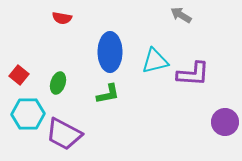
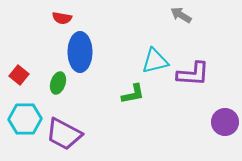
blue ellipse: moved 30 px left
green L-shape: moved 25 px right
cyan hexagon: moved 3 px left, 5 px down
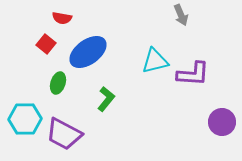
gray arrow: rotated 145 degrees counterclockwise
blue ellipse: moved 8 px right; rotated 54 degrees clockwise
red square: moved 27 px right, 31 px up
green L-shape: moved 27 px left, 5 px down; rotated 40 degrees counterclockwise
purple circle: moved 3 px left
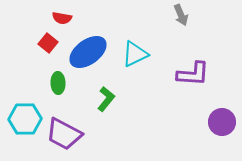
red square: moved 2 px right, 1 px up
cyan triangle: moved 20 px left, 7 px up; rotated 12 degrees counterclockwise
green ellipse: rotated 20 degrees counterclockwise
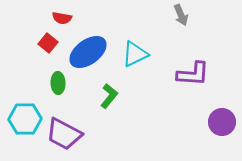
green L-shape: moved 3 px right, 3 px up
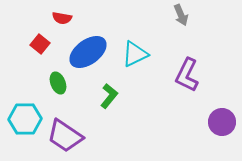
red square: moved 8 px left, 1 px down
purple L-shape: moved 6 px left, 1 px down; rotated 112 degrees clockwise
green ellipse: rotated 20 degrees counterclockwise
purple trapezoid: moved 1 px right, 2 px down; rotated 6 degrees clockwise
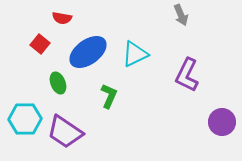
green L-shape: rotated 15 degrees counterclockwise
purple trapezoid: moved 4 px up
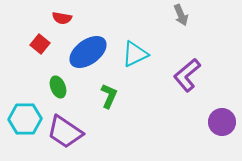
purple L-shape: rotated 24 degrees clockwise
green ellipse: moved 4 px down
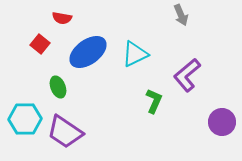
green L-shape: moved 45 px right, 5 px down
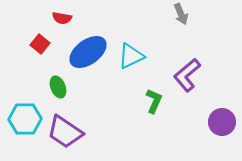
gray arrow: moved 1 px up
cyan triangle: moved 4 px left, 2 px down
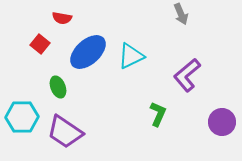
blue ellipse: rotated 6 degrees counterclockwise
green L-shape: moved 4 px right, 13 px down
cyan hexagon: moved 3 px left, 2 px up
